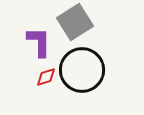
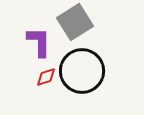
black circle: moved 1 px down
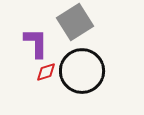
purple L-shape: moved 3 px left, 1 px down
red diamond: moved 5 px up
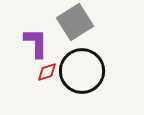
red diamond: moved 1 px right
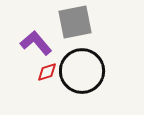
gray square: rotated 21 degrees clockwise
purple L-shape: rotated 40 degrees counterclockwise
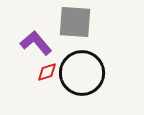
gray square: rotated 15 degrees clockwise
black circle: moved 2 px down
